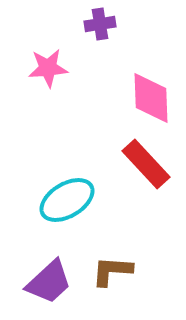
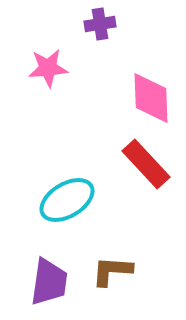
purple trapezoid: rotated 39 degrees counterclockwise
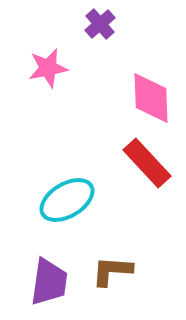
purple cross: rotated 32 degrees counterclockwise
pink star: rotated 6 degrees counterclockwise
red rectangle: moved 1 px right, 1 px up
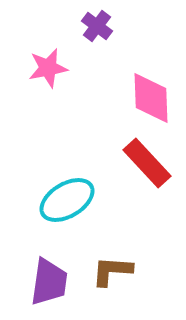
purple cross: moved 3 px left, 2 px down; rotated 12 degrees counterclockwise
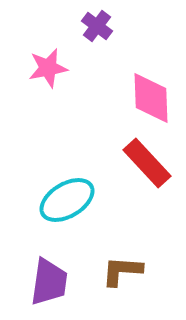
brown L-shape: moved 10 px right
